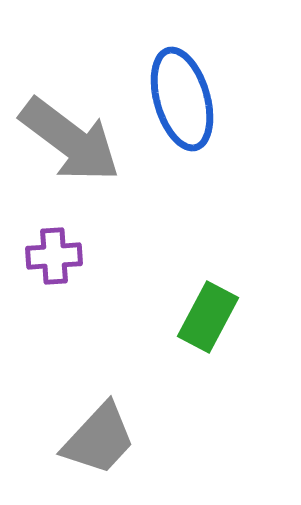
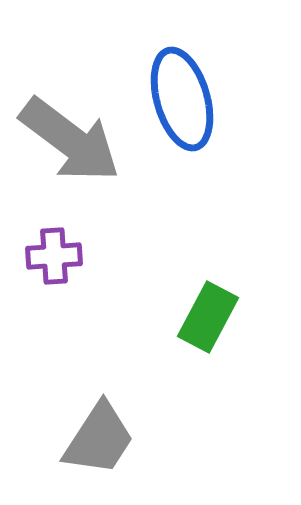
gray trapezoid: rotated 10 degrees counterclockwise
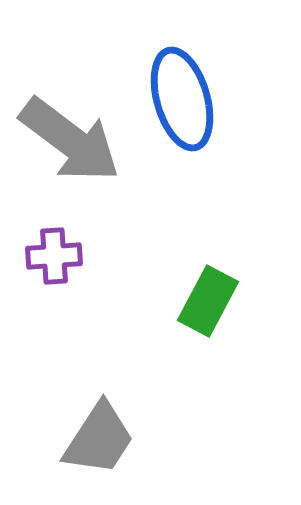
green rectangle: moved 16 px up
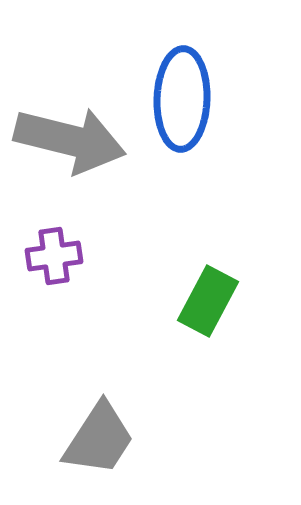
blue ellipse: rotated 18 degrees clockwise
gray arrow: rotated 23 degrees counterclockwise
purple cross: rotated 4 degrees counterclockwise
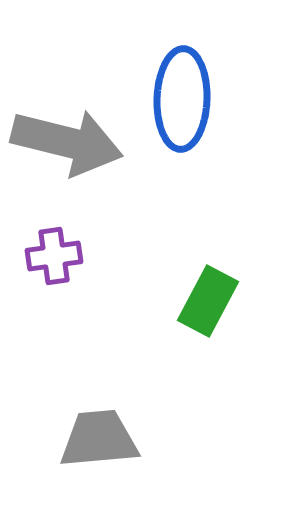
gray arrow: moved 3 px left, 2 px down
gray trapezoid: rotated 128 degrees counterclockwise
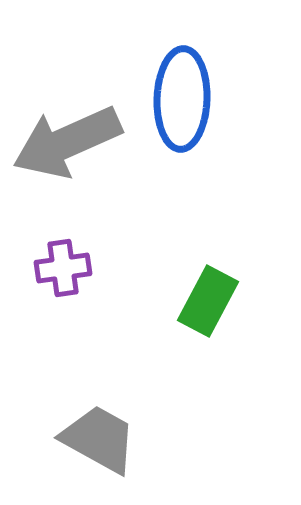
gray arrow: rotated 142 degrees clockwise
purple cross: moved 9 px right, 12 px down
gray trapezoid: rotated 34 degrees clockwise
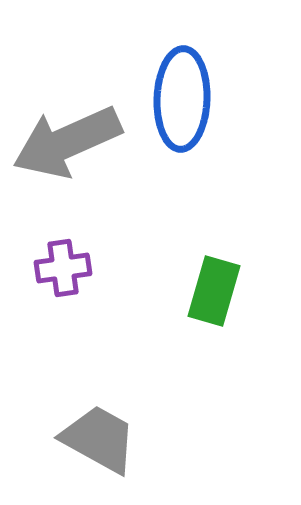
green rectangle: moved 6 px right, 10 px up; rotated 12 degrees counterclockwise
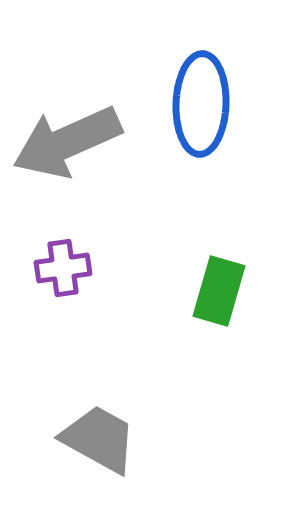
blue ellipse: moved 19 px right, 5 px down
green rectangle: moved 5 px right
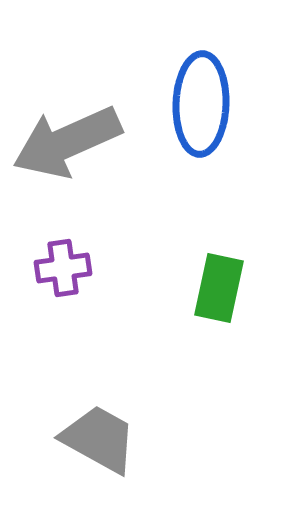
green rectangle: moved 3 px up; rotated 4 degrees counterclockwise
